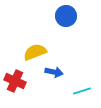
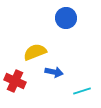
blue circle: moved 2 px down
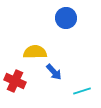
yellow semicircle: rotated 20 degrees clockwise
blue arrow: rotated 36 degrees clockwise
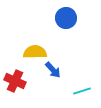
blue arrow: moved 1 px left, 2 px up
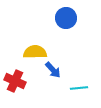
cyan line: moved 3 px left, 3 px up; rotated 12 degrees clockwise
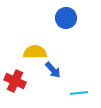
cyan line: moved 5 px down
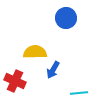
blue arrow: rotated 72 degrees clockwise
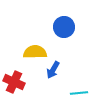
blue circle: moved 2 px left, 9 px down
red cross: moved 1 px left, 1 px down
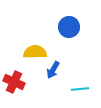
blue circle: moved 5 px right
cyan line: moved 1 px right, 4 px up
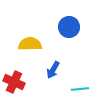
yellow semicircle: moved 5 px left, 8 px up
